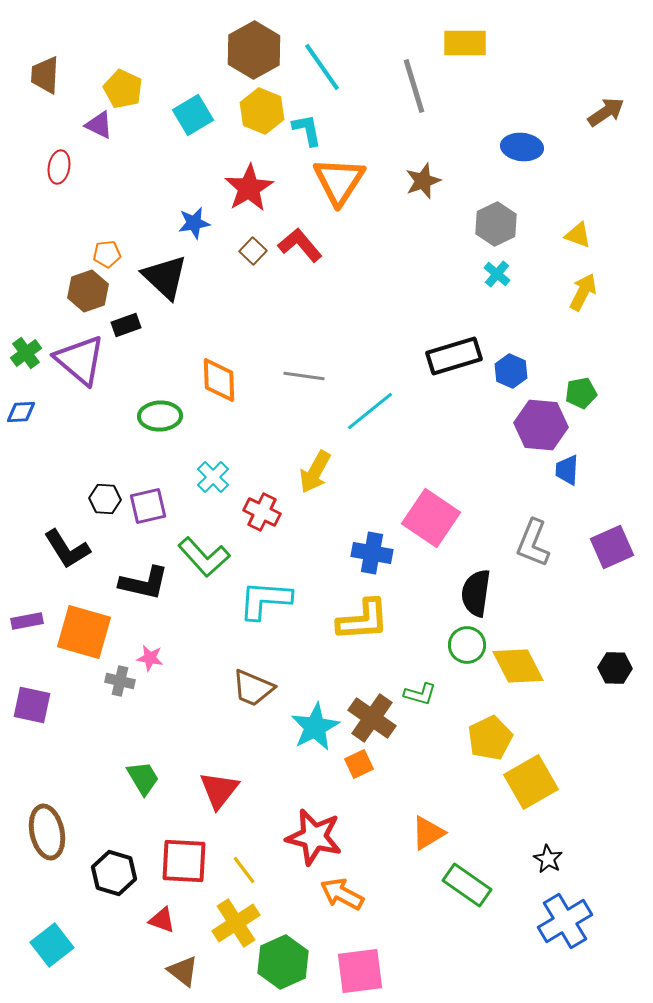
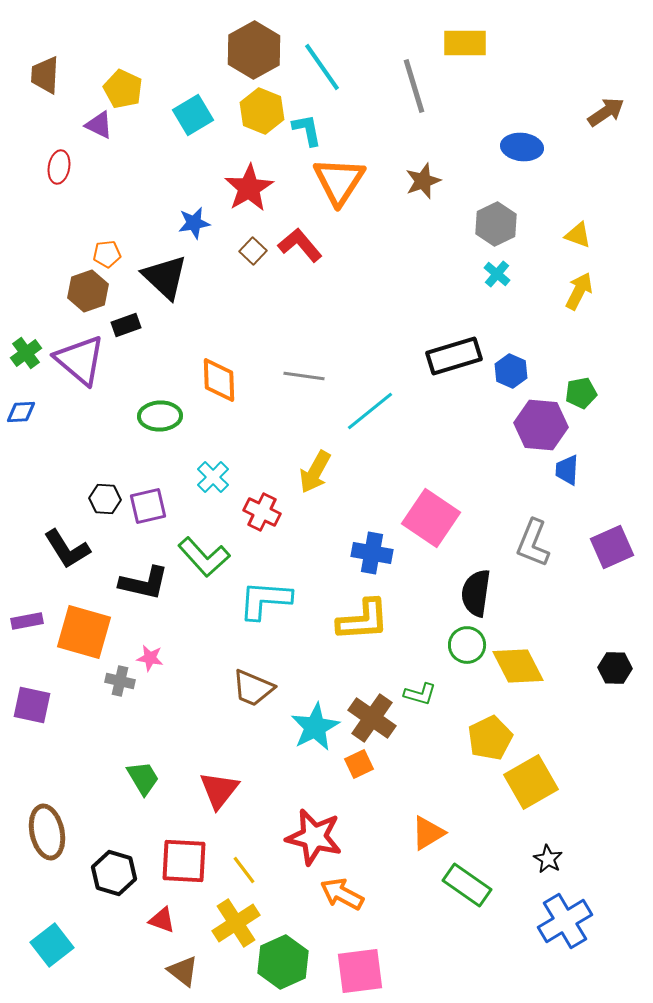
yellow arrow at (583, 292): moved 4 px left, 1 px up
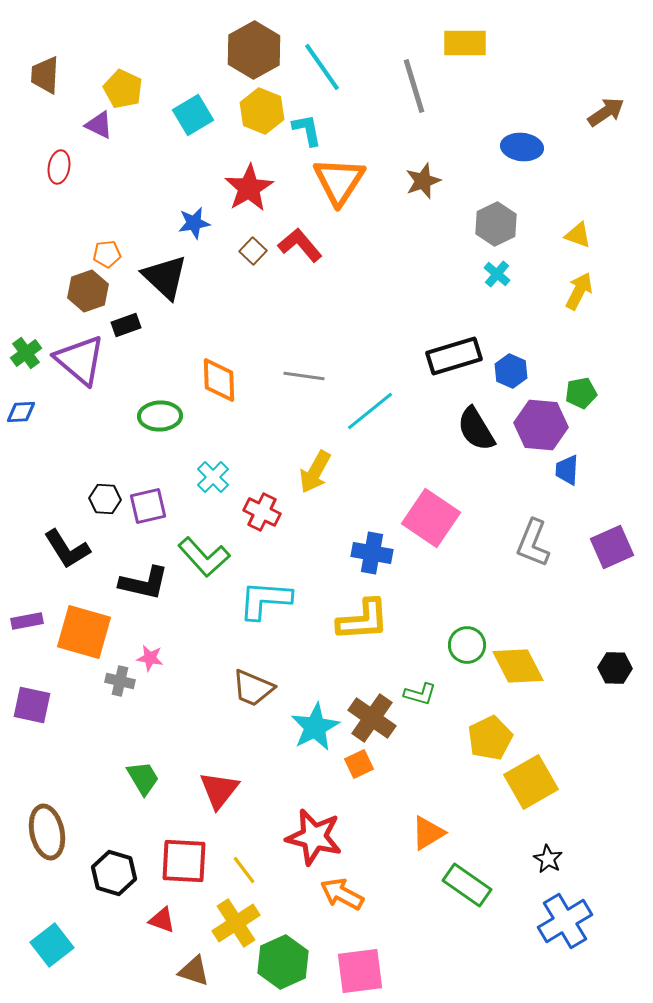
black semicircle at (476, 593): moved 164 px up; rotated 39 degrees counterclockwise
brown triangle at (183, 971): moved 11 px right; rotated 20 degrees counterclockwise
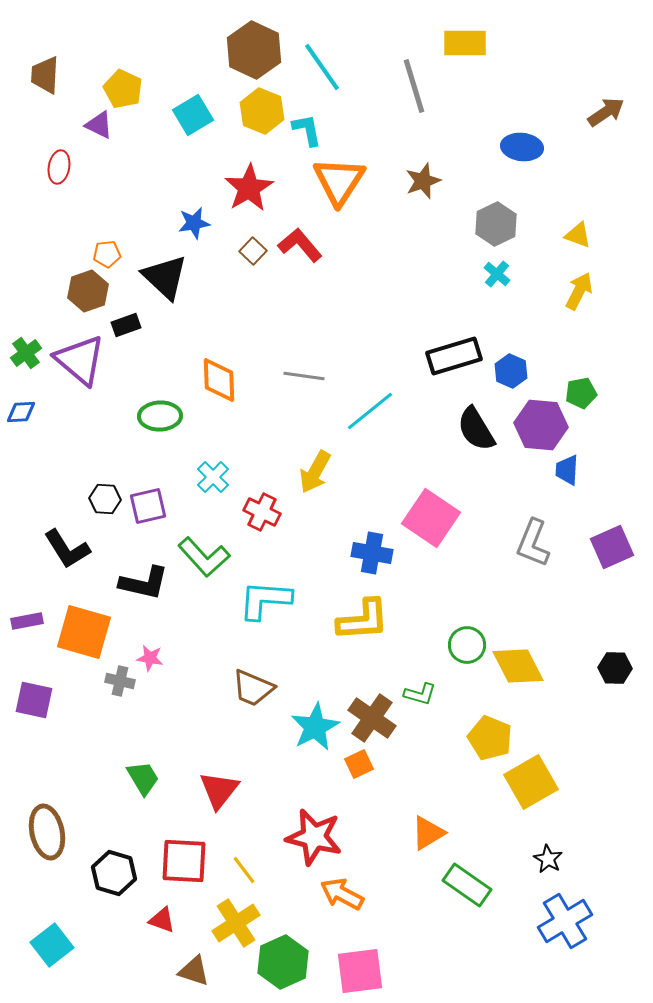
brown hexagon at (254, 50): rotated 6 degrees counterclockwise
purple square at (32, 705): moved 2 px right, 5 px up
yellow pentagon at (490, 738): rotated 24 degrees counterclockwise
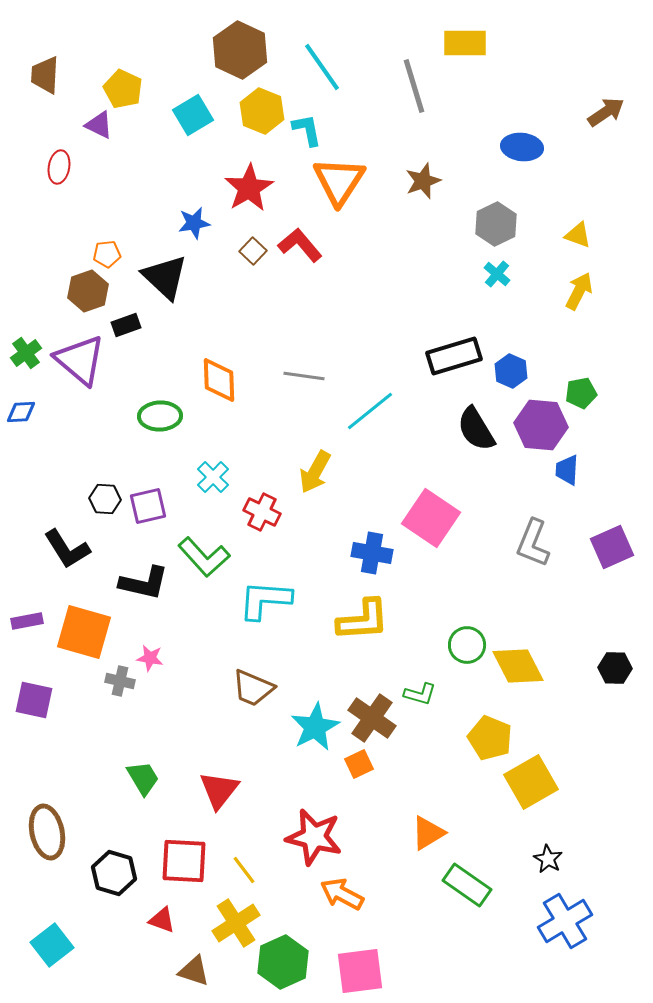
brown hexagon at (254, 50): moved 14 px left
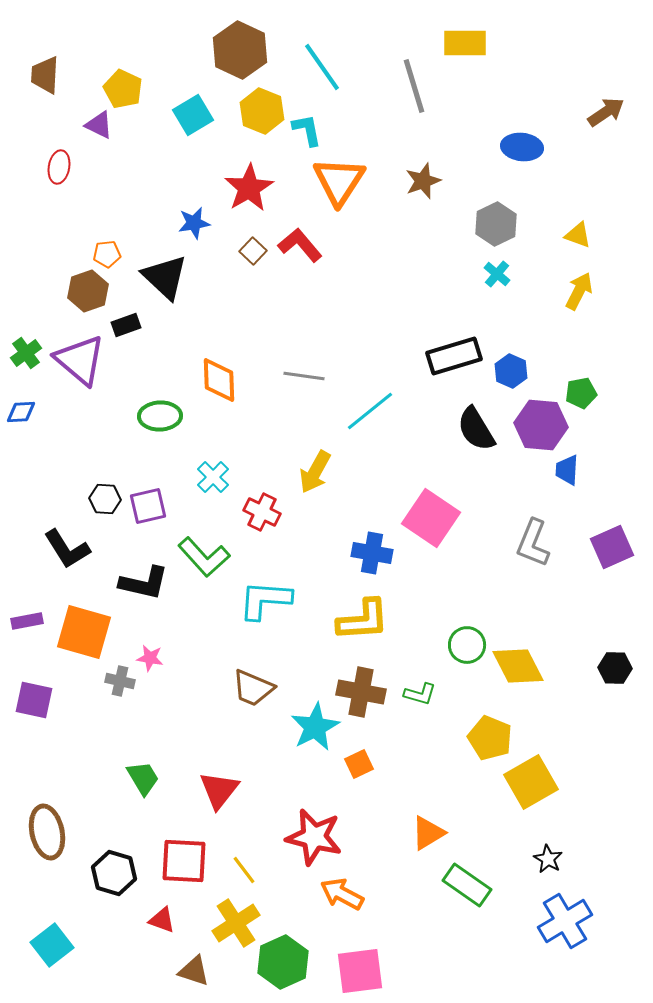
brown cross at (372, 718): moved 11 px left, 26 px up; rotated 24 degrees counterclockwise
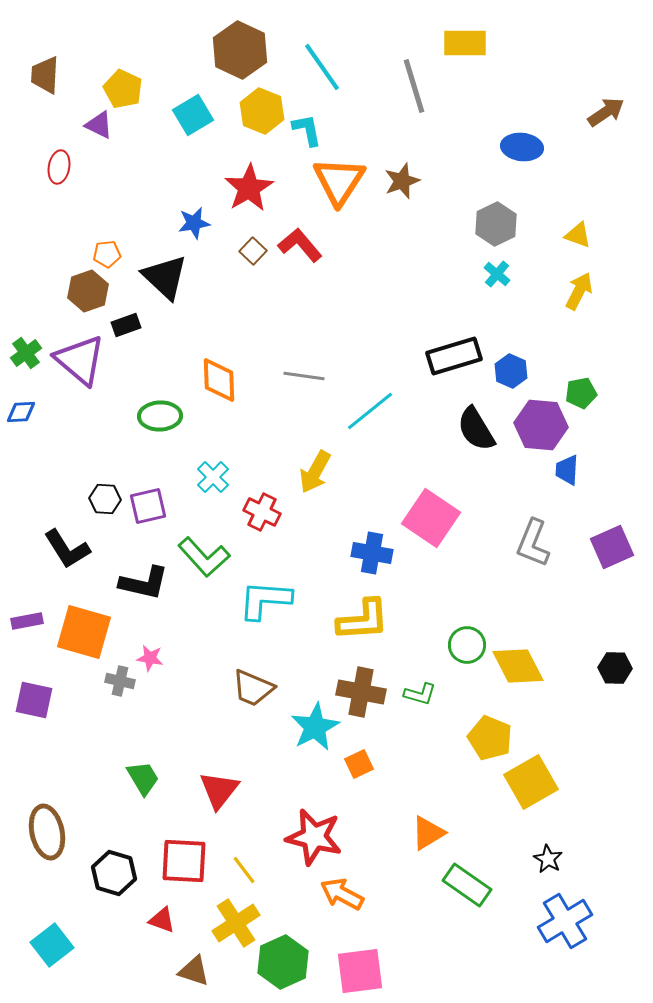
brown star at (423, 181): moved 21 px left
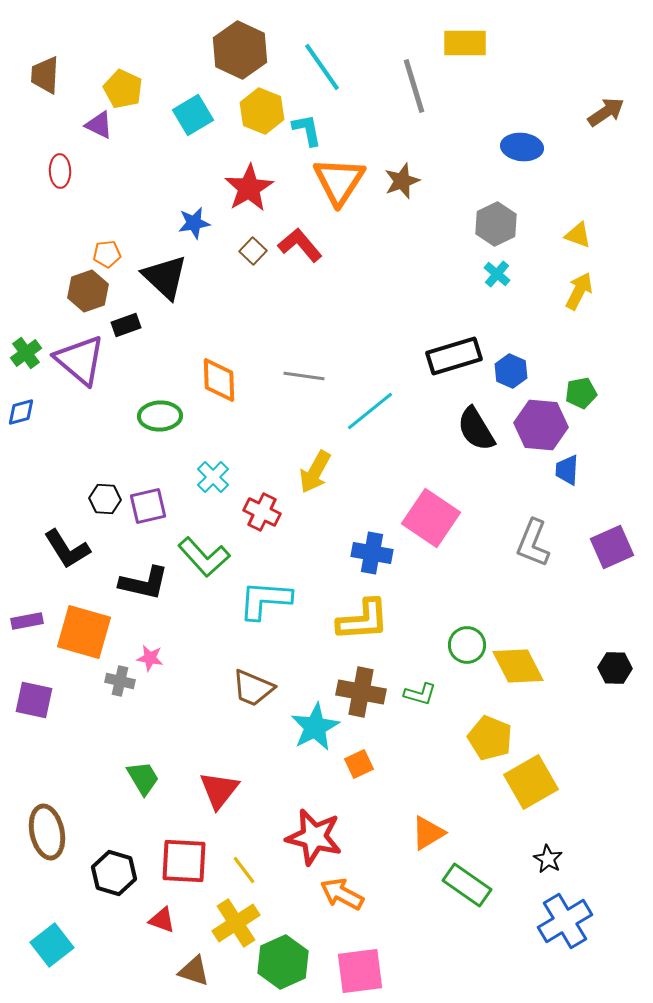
red ellipse at (59, 167): moved 1 px right, 4 px down; rotated 12 degrees counterclockwise
blue diamond at (21, 412): rotated 12 degrees counterclockwise
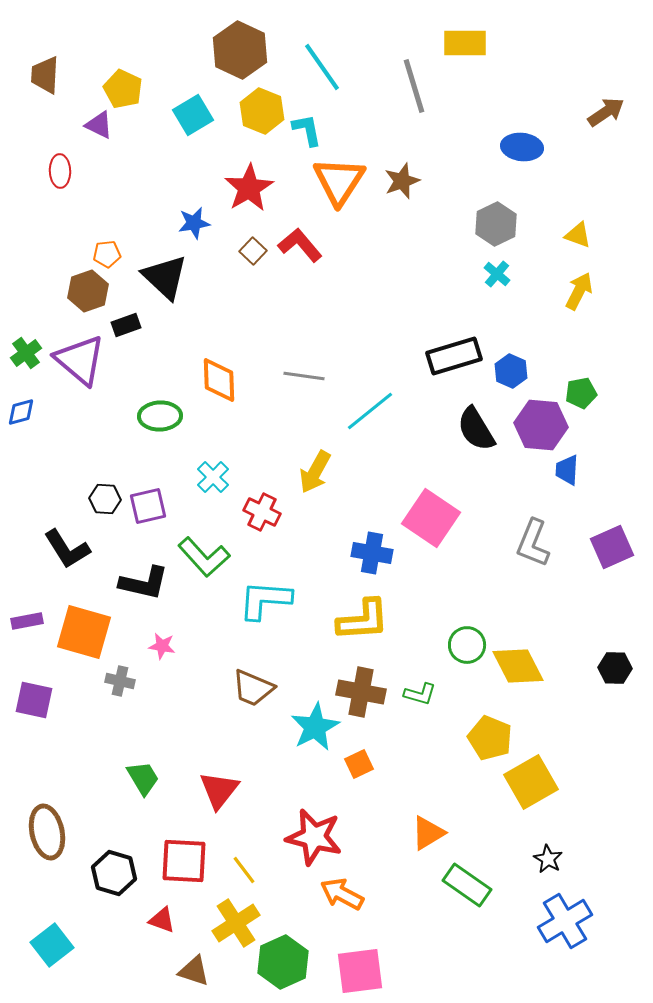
pink star at (150, 658): moved 12 px right, 12 px up
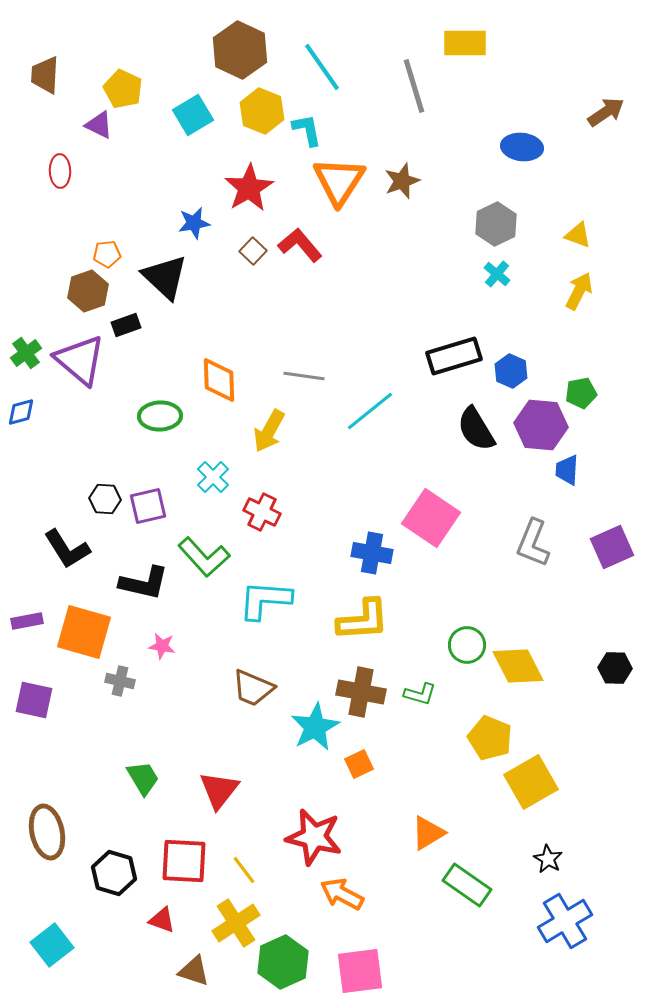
yellow arrow at (315, 472): moved 46 px left, 41 px up
